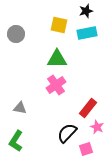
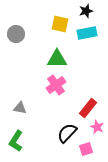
yellow square: moved 1 px right, 1 px up
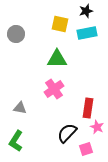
pink cross: moved 2 px left, 4 px down
red rectangle: rotated 30 degrees counterclockwise
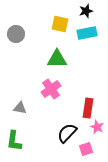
pink cross: moved 3 px left
green L-shape: moved 2 px left; rotated 25 degrees counterclockwise
